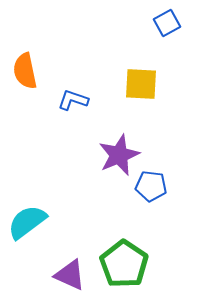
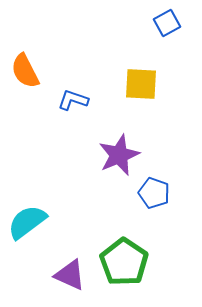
orange semicircle: rotated 15 degrees counterclockwise
blue pentagon: moved 3 px right, 7 px down; rotated 12 degrees clockwise
green pentagon: moved 2 px up
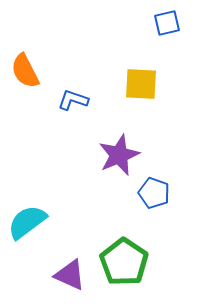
blue square: rotated 16 degrees clockwise
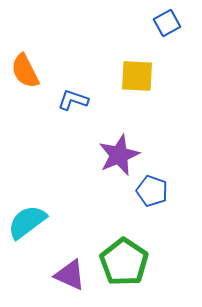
blue square: rotated 16 degrees counterclockwise
yellow square: moved 4 px left, 8 px up
blue pentagon: moved 2 px left, 2 px up
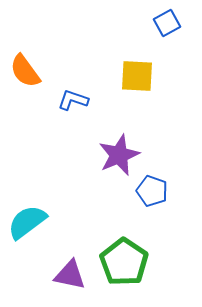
orange semicircle: rotated 9 degrees counterclockwise
purple triangle: rotated 12 degrees counterclockwise
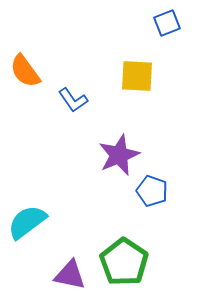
blue square: rotated 8 degrees clockwise
blue L-shape: rotated 144 degrees counterclockwise
